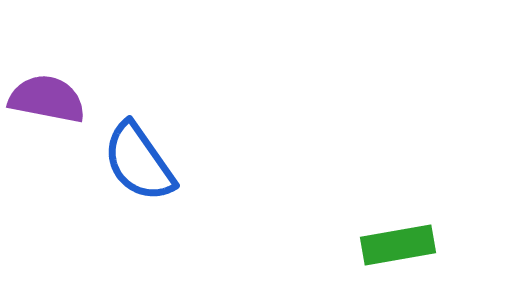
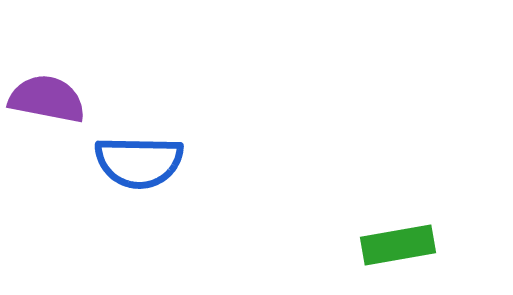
blue semicircle: rotated 54 degrees counterclockwise
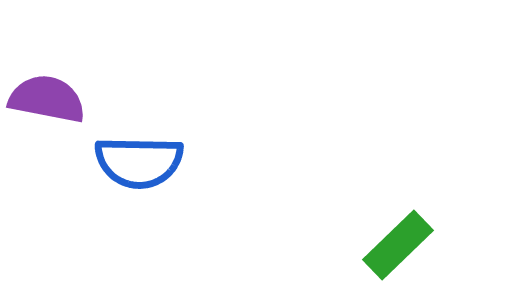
green rectangle: rotated 34 degrees counterclockwise
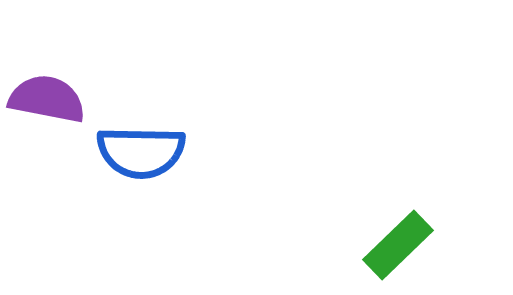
blue semicircle: moved 2 px right, 10 px up
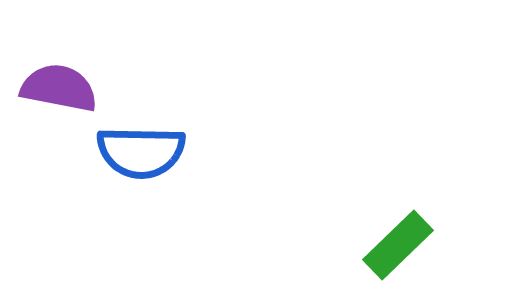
purple semicircle: moved 12 px right, 11 px up
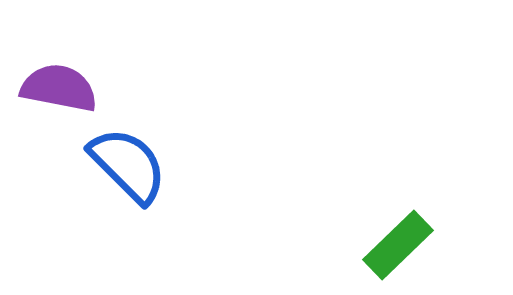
blue semicircle: moved 13 px left, 13 px down; rotated 136 degrees counterclockwise
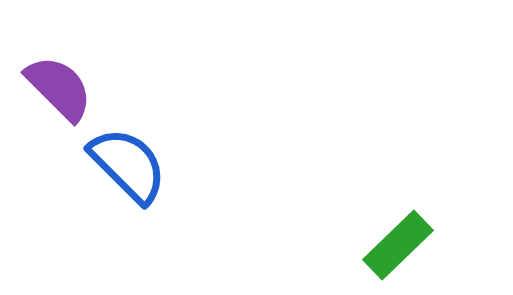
purple semicircle: rotated 34 degrees clockwise
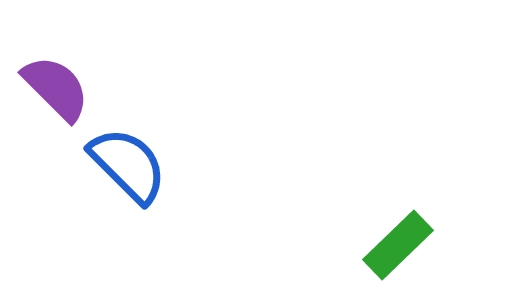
purple semicircle: moved 3 px left
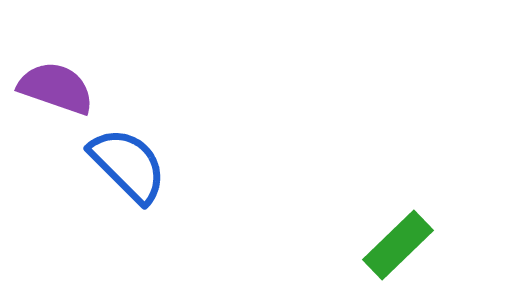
purple semicircle: rotated 26 degrees counterclockwise
